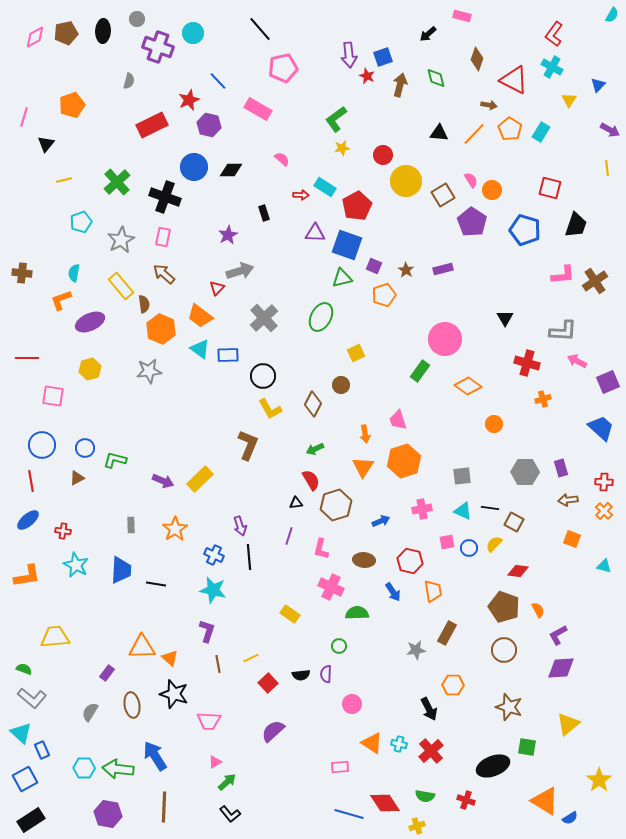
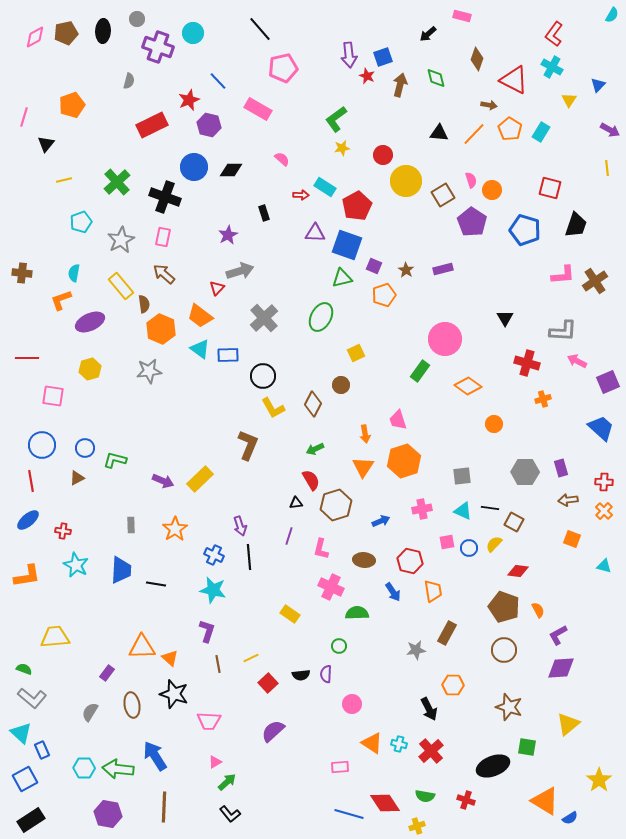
pink semicircle at (471, 180): rotated 14 degrees clockwise
yellow L-shape at (270, 409): moved 3 px right, 1 px up
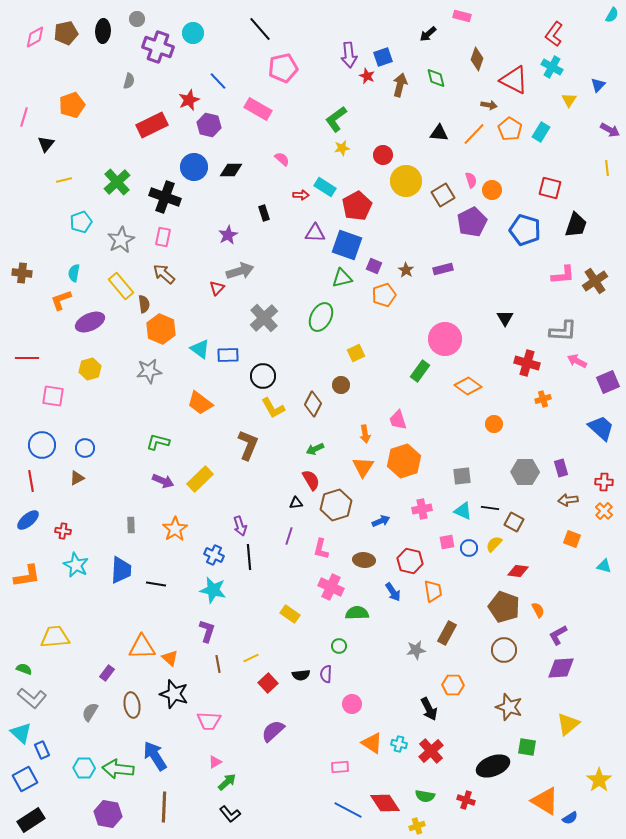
purple pentagon at (472, 222): rotated 12 degrees clockwise
orange trapezoid at (200, 316): moved 87 px down
green L-shape at (115, 460): moved 43 px right, 18 px up
blue line at (349, 814): moved 1 px left, 4 px up; rotated 12 degrees clockwise
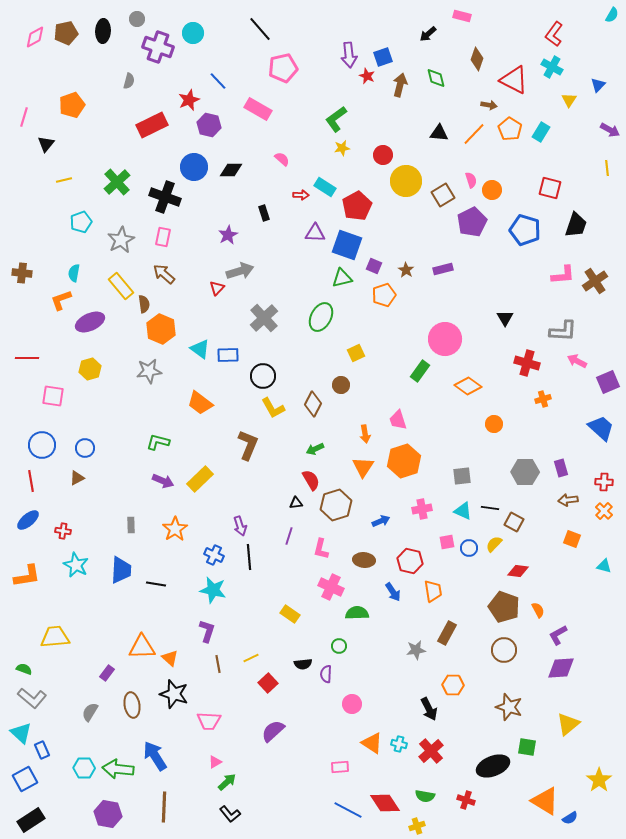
black semicircle at (301, 675): moved 2 px right, 11 px up
